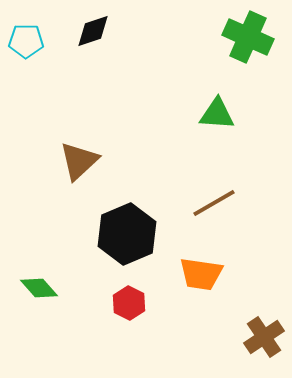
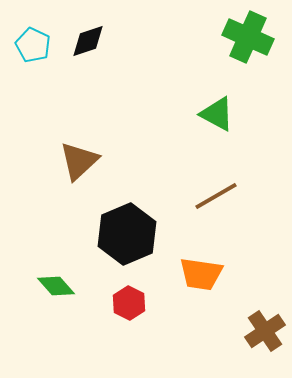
black diamond: moved 5 px left, 10 px down
cyan pentagon: moved 7 px right, 4 px down; rotated 24 degrees clockwise
green triangle: rotated 24 degrees clockwise
brown line: moved 2 px right, 7 px up
green diamond: moved 17 px right, 2 px up
brown cross: moved 1 px right, 6 px up
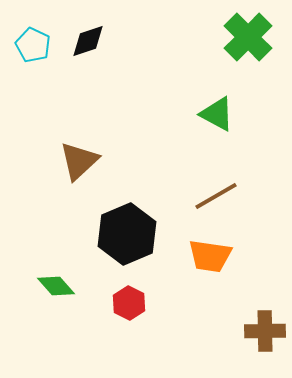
green cross: rotated 21 degrees clockwise
orange trapezoid: moved 9 px right, 18 px up
brown cross: rotated 33 degrees clockwise
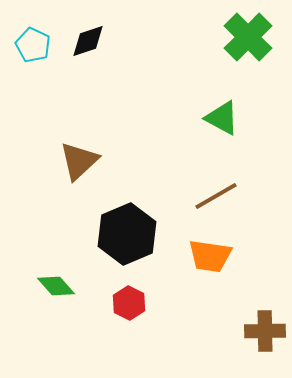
green triangle: moved 5 px right, 4 px down
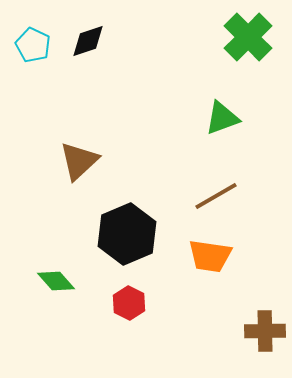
green triangle: rotated 48 degrees counterclockwise
green diamond: moved 5 px up
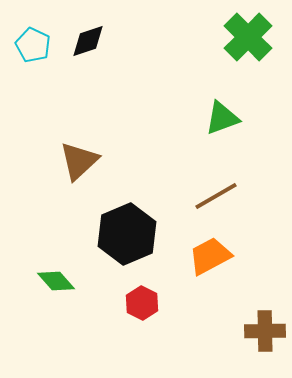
orange trapezoid: rotated 144 degrees clockwise
red hexagon: moved 13 px right
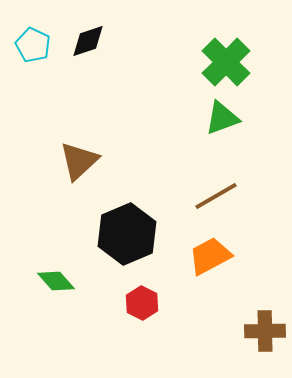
green cross: moved 22 px left, 25 px down
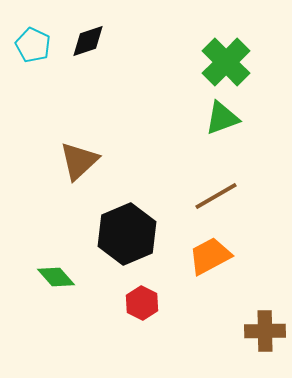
green diamond: moved 4 px up
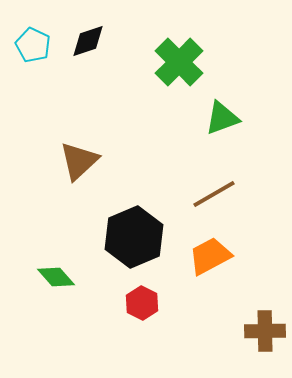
green cross: moved 47 px left
brown line: moved 2 px left, 2 px up
black hexagon: moved 7 px right, 3 px down
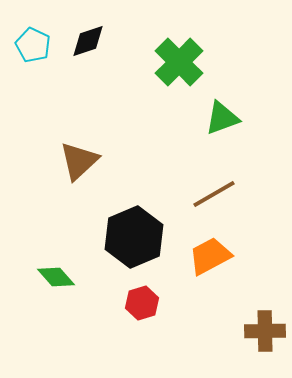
red hexagon: rotated 16 degrees clockwise
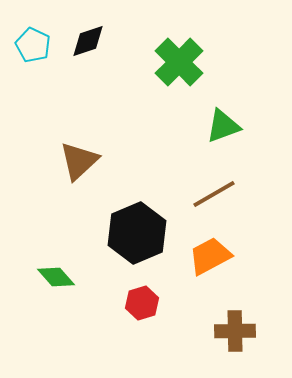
green triangle: moved 1 px right, 8 px down
black hexagon: moved 3 px right, 4 px up
brown cross: moved 30 px left
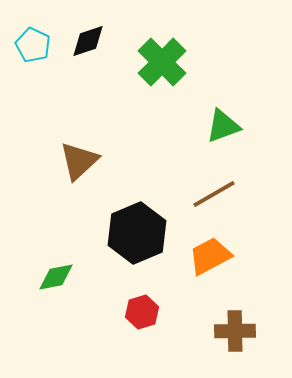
green cross: moved 17 px left
green diamond: rotated 60 degrees counterclockwise
red hexagon: moved 9 px down
